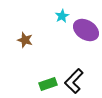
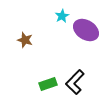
black L-shape: moved 1 px right, 1 px down
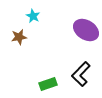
cyan star: moved 29 px left; rotated 16 degrees counterclockwise
brown star: moved 6 px left, 3 px up; rotated 28 degrees counterclockwise
black L-shape: moved 6 px right, 8 px up
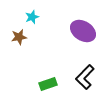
cyan star: moved 1 px left, 1 px down; rotated 24 degrees clockwise
purple ellipse: moved 3 px left, 1 px down
black L-shape: moved 4 px right, 3 px down
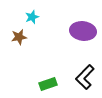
purple ellipse: rotated 25 degrees counterclockwise
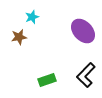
purple ellipse: rotated 40 degrees clockwise
black L-shape: moved 1 px right, 2 px up
green rectangle: moved 1 px left, 4 px up
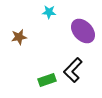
cyan star: moved 17 px right, 5 px up; rotated 24 degrees clockwise
black L-shape: moved 13 px left, 5 px up
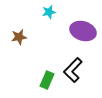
cyan star: rotated 16 degrees counterclockwise
purple ellipse: rotated 30 degrees counterclockwise
green rectangle: rotated 48 degrees counterclockwise
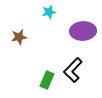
purple ellipse: rotated 20 degrees counterclockwise
